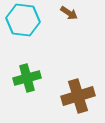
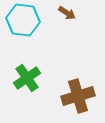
brown arrow: moved 2 px left
green cross: rotated 20 degrees counterclockwise
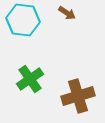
green cross: moved 3 px right, 1 px down
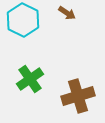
cyan hexagon: rotated 20 degrees clockwise
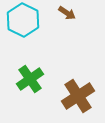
brown cross: rotated 16 degrees counterclockwise
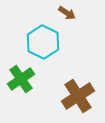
cyan hexagon: moved 20 px right, 22 px down
green cross: moved 9 px left
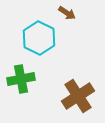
cyan hexagon: moved 4 px left, 4 px up
green cross: rotated 24 degrees clockwise
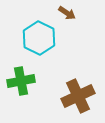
green cross: moved 2 px down
brown cross: rotated 8 degrees clockwise
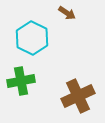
cyan hexagon: moved 7 px left
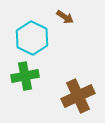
brown arrow: moved 2 px left, 4 px down
green cross: moved 4 px right, 5 px up
